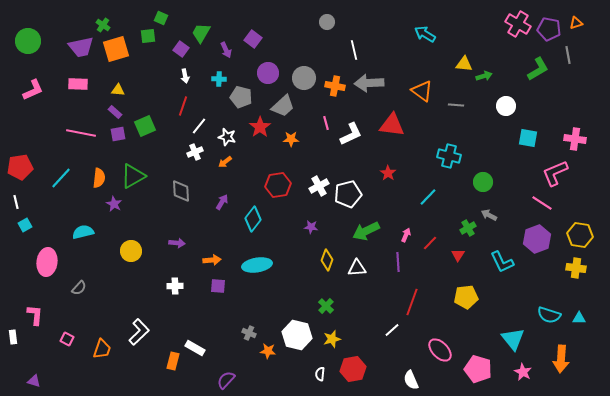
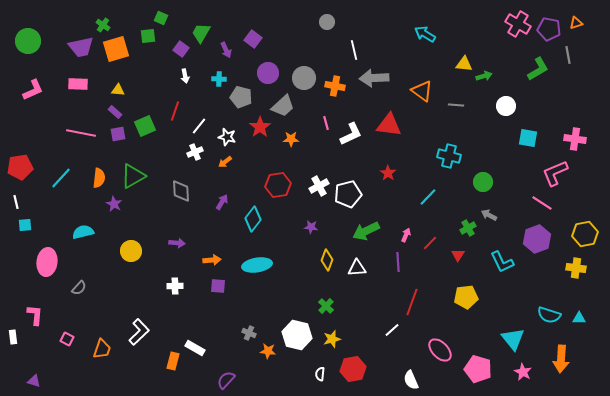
gray arrow at (369, 83): moved 5 px right, 5 px up
red line at (183, 106): moved 8 px left, 5 px down
red triangle at (392, 125): moved 3 px left
cyan square at (25, 225): rotated 24 degrees clockwise
yellow hexagon at (580, 235): moved 5 px right, 1 px up; rotated 20 degrees counterclockwise
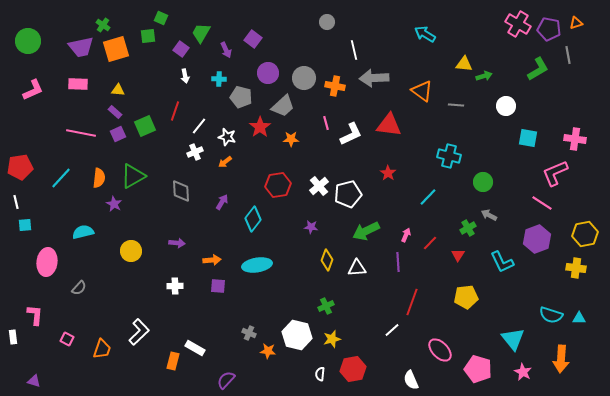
purple square at (118, 134): rotated 14 degrees counterclockwise
white cross at (319, 186): rotated 12 degrees counterclockwise
green cross at (326, 306): rotated 21 degrees clockwise
cyan semicircle at (549, 315): moved 2 px right
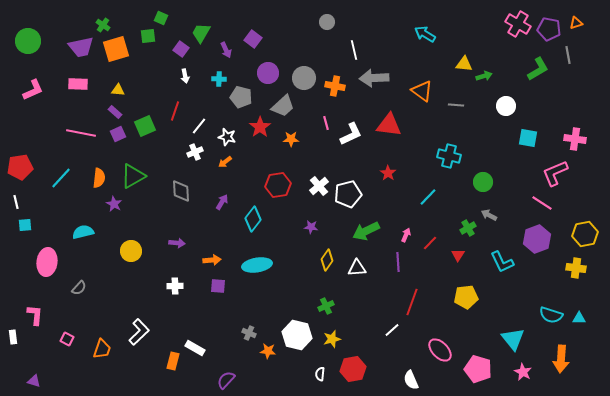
yellow diamond at (327, 260): rotated 15 degrees clockwise
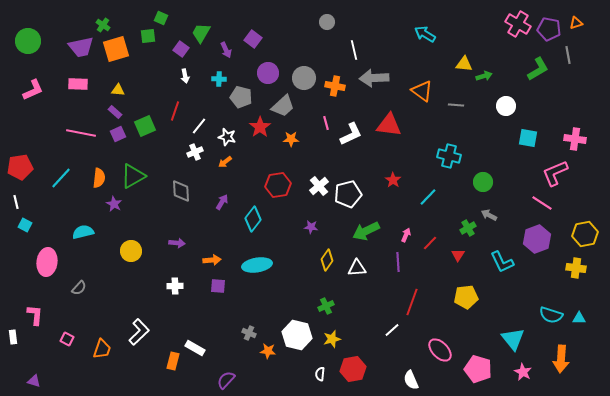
red star at (388, 173): moved 5 px right, 7 px down
cyan square at (25, 225): rotated 32 degrees clockwise
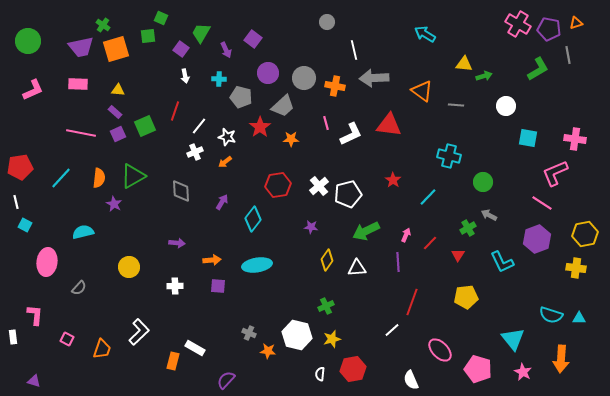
yellow circle at (131, 251): moved 2 px left, 16 px down
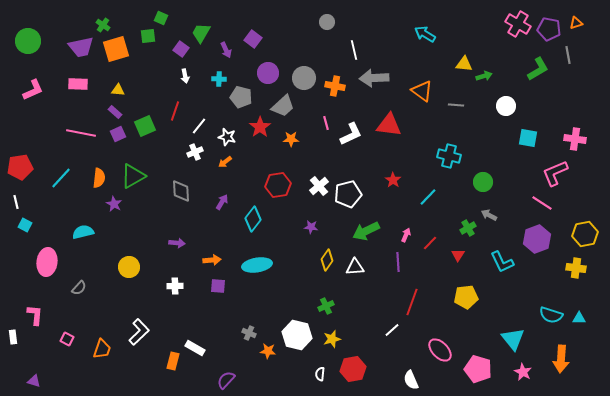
white triangle at (357, 268): moved 2 px left, 1 px up
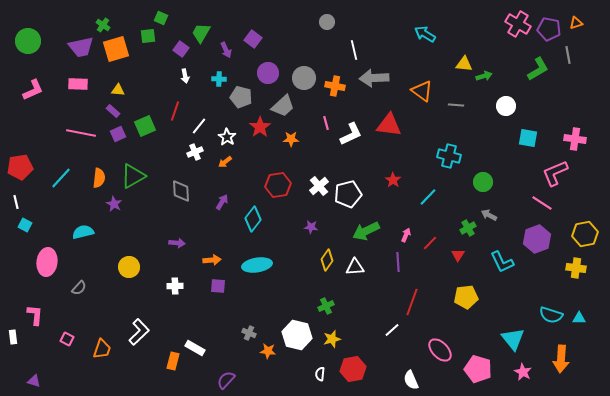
purple rectangle at (115, 112): moved 2 px left, 1 px up
white star at (227, 137): rotated 18 degrees clockwise
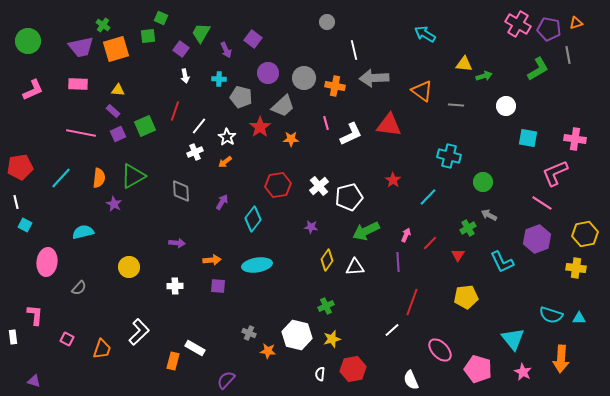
white pentagon at (348, 194): moved 1 px right, 3 px down
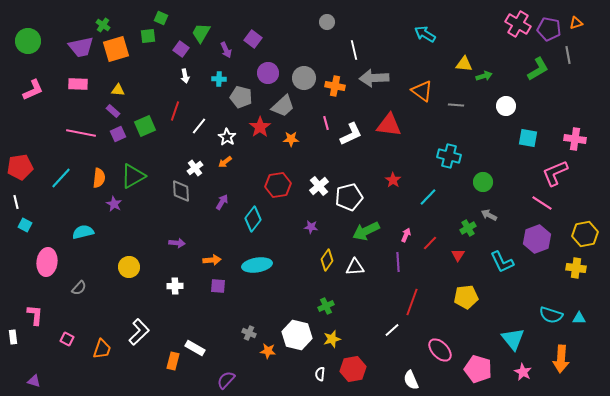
white cross at (195, 152): moved 16 px down; rotated 14 degrees counterclockwise
